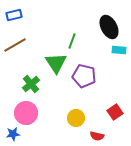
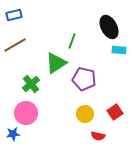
green triangle: rotated 30 degrees clockwise
purple pentagon: moved 3 px down
yellow circle: moved 9 px right, 4 px up
red semicircle: moved 1 px right
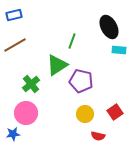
green triangle: moved 1 px right, 2 px down
purple pentagon: moved 3 px left, 2 px down
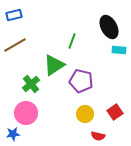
green triangle: moved 3 px left
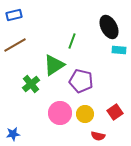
pink circle: moved 34 px right
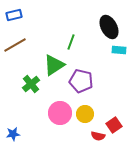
green line: moved 1 px left, 1 px down
red square: moved 1 px left, 13 px down
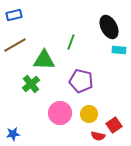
green triangle: moved 10 px left, 5 px up; rotated 35 degrees clockwise
yellow circle: moved 4 px right
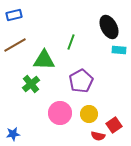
purple pentagon: rotated 30 degrees clockwise
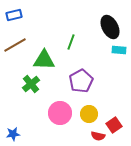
black ellipse: moved 1 px right
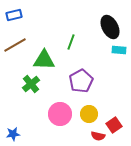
pink circle: moved 1 px down
